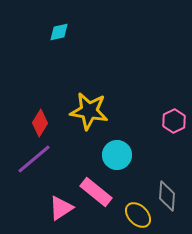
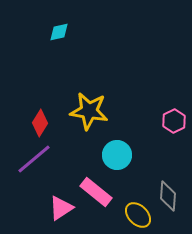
gray diamond: moved 1 px right
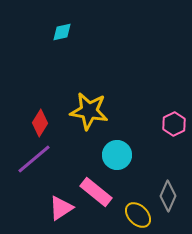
cyan diamond: moved 3 px right
pink hexagon: moved 3 px down
gray diamond: rotated 20 degrees clockwise
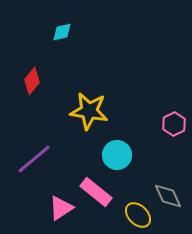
red diamond: moved 8 px left, 42 px up; rotated 8 degrees clockwise
gray diamond: rotated 48 degrees counterclockwise
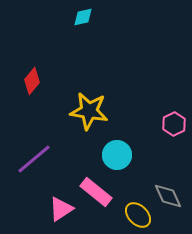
cyan diamond: moved 21 px right, 15 px up
pink triangle: moved 1 px down
